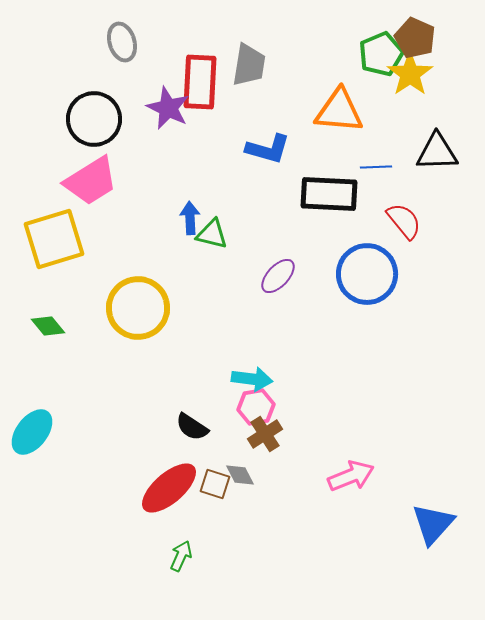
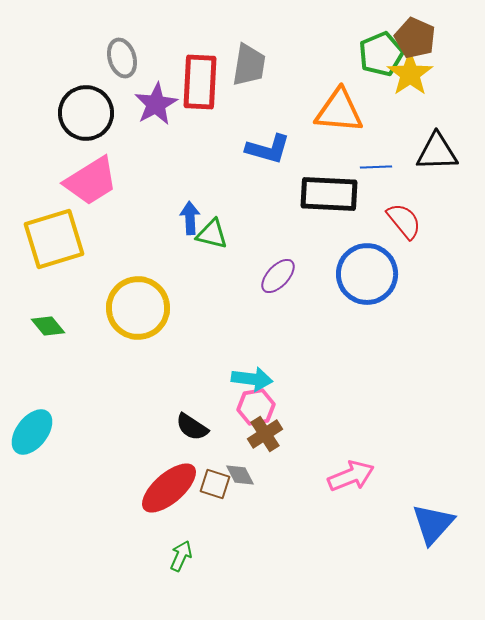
gray ellipse: moved 16 px down
purple star: moved 12 px left, 4 px up; rotated 18 degrees clockwise
black circle: moved 8 px left, 6 px up
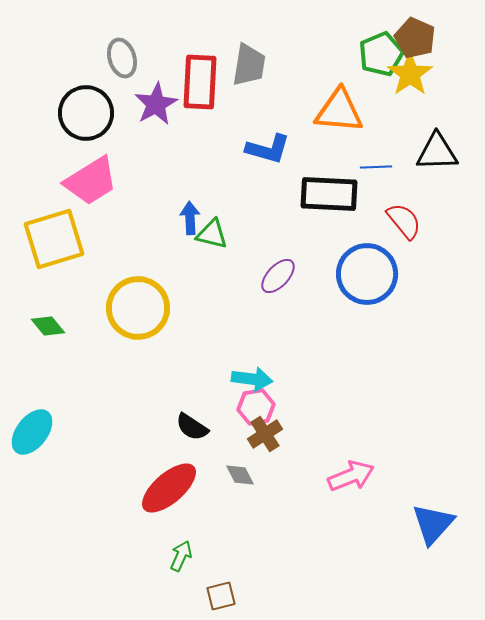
brown square: moved 6 px right, 112 px down; rotated 32 degrees counterclockwise
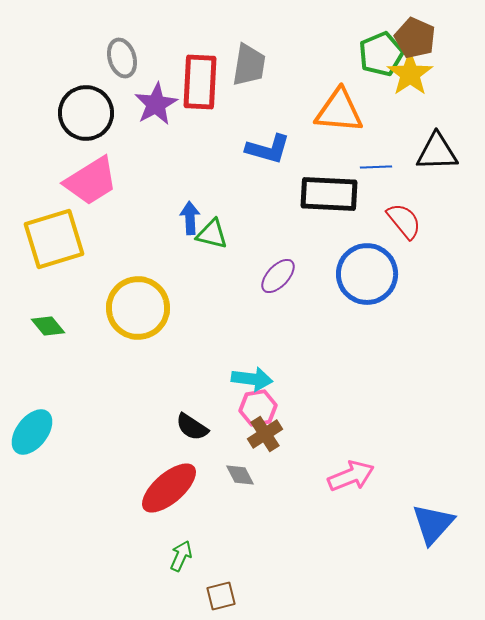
pink hexagon: moved 2 px right, 1 px down
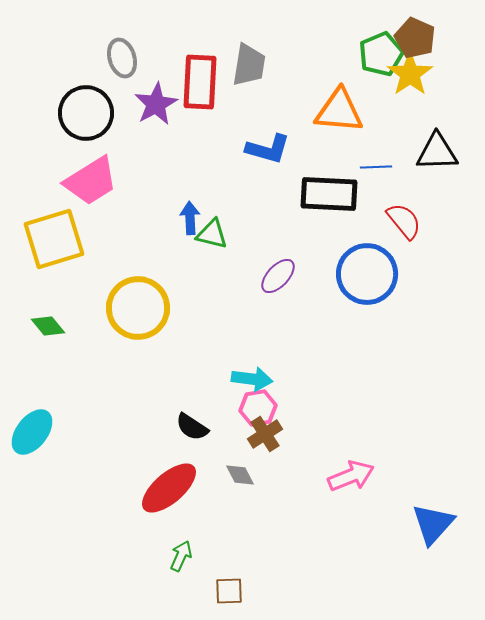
brown square: moved 8 px right, 5 px up; rotated 12 degrees clockwise
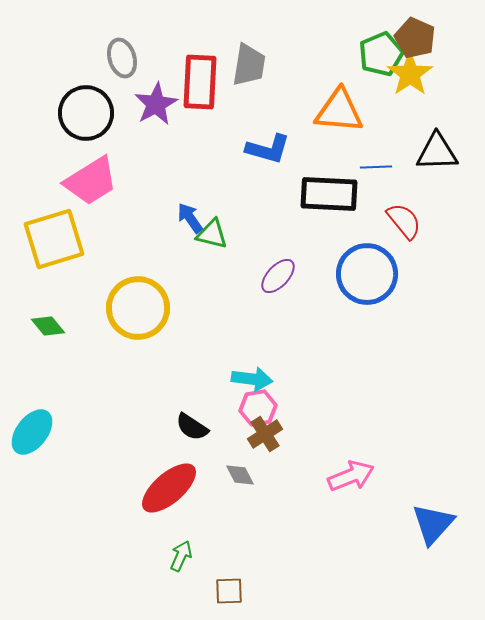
blue arrow: rotated 32 degrees counterclockwise
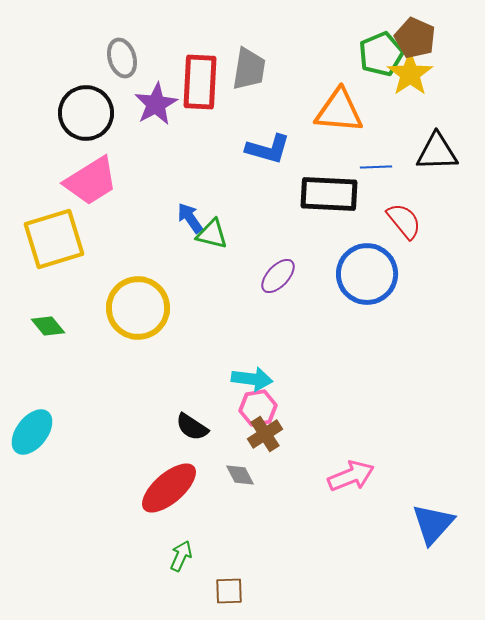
gray trapezoid: moved 4 px down
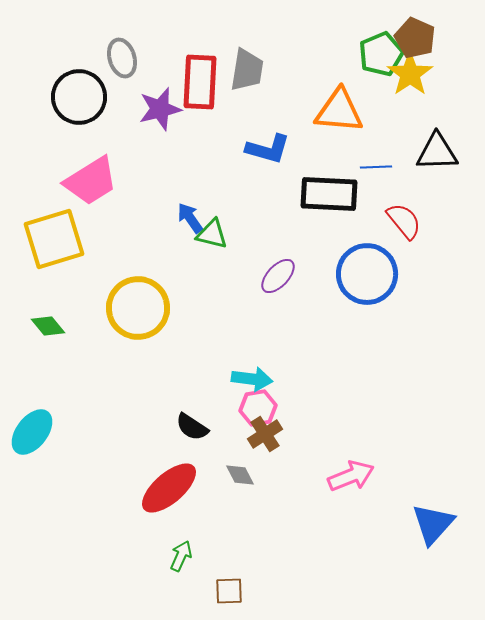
gray trapezoid: moved 2 px left, 1 px down
purple star: moved 4 px right, 5 px down; rotated 15 degrees clockwise
black circle: moved 7 px left, 16 px up
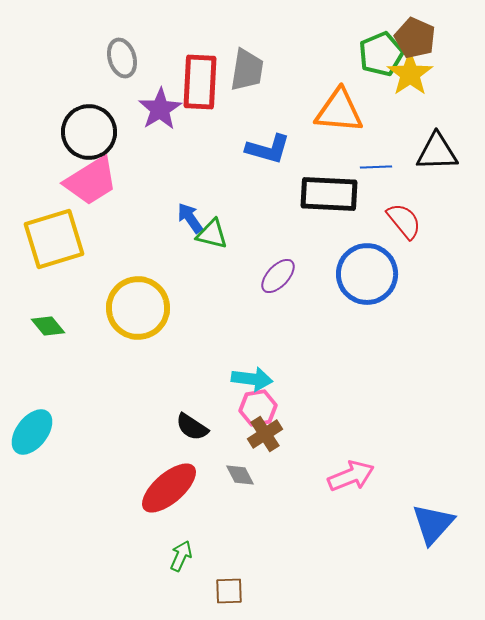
black circle: moved 10 px right, 35 px down
purple star: rotated 18 degrees counterclockwise
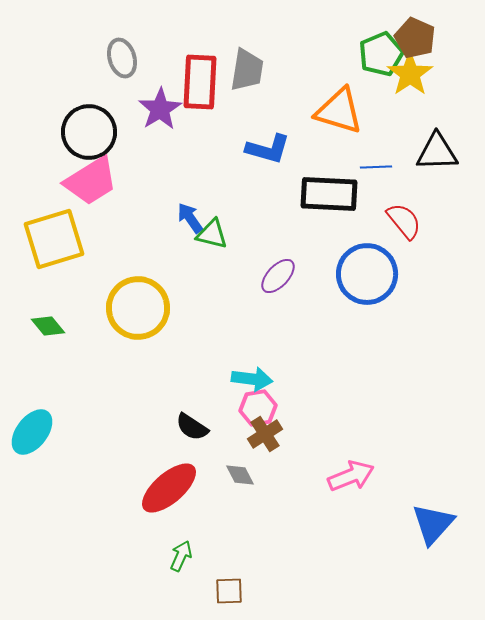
orange triangle: rotated 12 degrees clockwise
